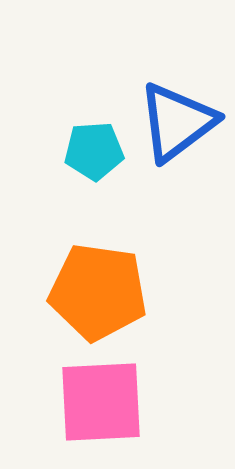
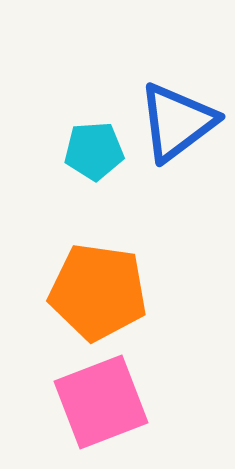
pink square: rotated 18 degrees counterclockwise
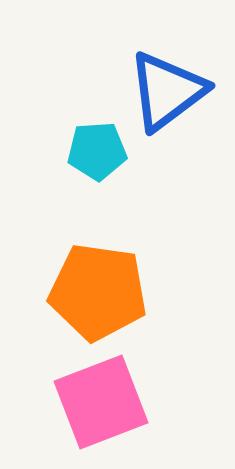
blue triangle: moved 10 px left, 31 px up
cyan pentagon: moved 3 px right
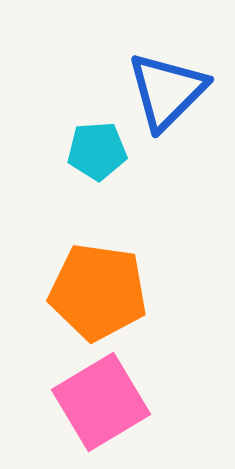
blue triangle: rotated 8 degrees counterclockwise
pink square: rotated 10 degrees counterclockwise
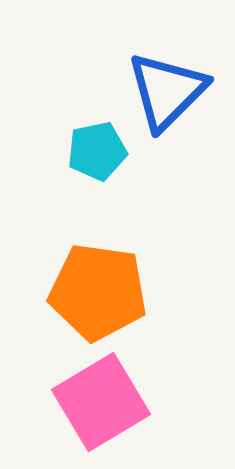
cyan pentagon: rotated 8 degrees counterclockwise
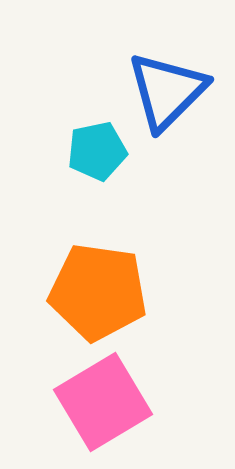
pink square: moved 2 px right
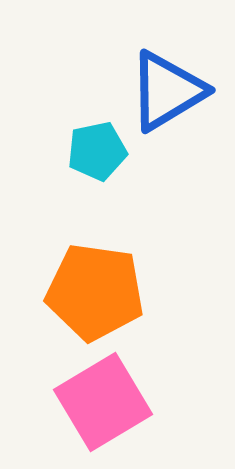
blue triangle: rotated 14 degrees clockwise
orange pentagon: moved 3 px left
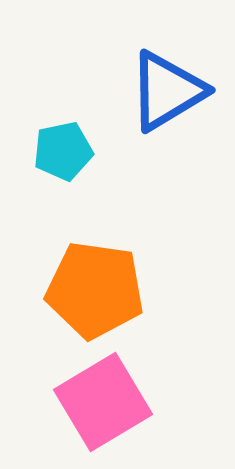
cyan pentagon: moved 34 px left
orange pentagon: moved 2 px up
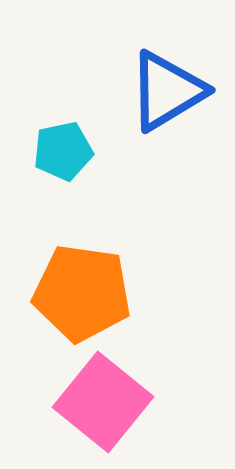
orange pentagon: moved 13 px left, 3 px down
pink square: rotated 20 degrees counterclockwise
